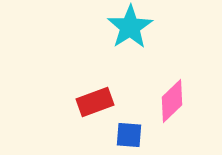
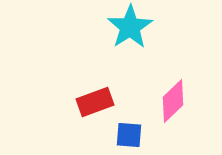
pink diamond: moved 1 px right
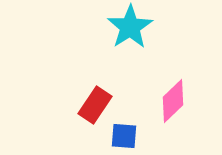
red rectangle: moved 3 px down; rotated 36 degrees counterclockwise
blue square: moved 5 px left, 1 px down
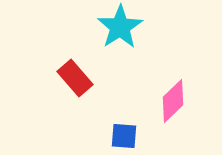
cyan star: moved 10 px left
red rectangle: moved 20 px left, 27 px up; rotated 75 degrees counterclockwise
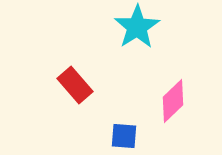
cyan star: moved 17 px right
red rectangle: moved 7 px down
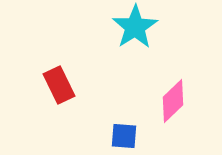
cyan star: moved 2 px left
red rectangle: moved 16 px left; rotated 15 degrees clockwise
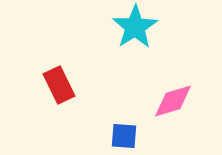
pink diamond: rotated 27 degrees clockwise
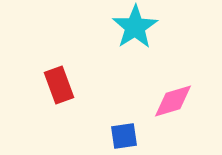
red rectangle: rotated 6 degrees clockwise
blue square: rotated 12 degrees counterclockwise
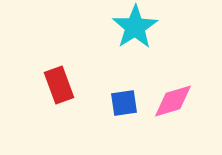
blue square: moved 33 px up
